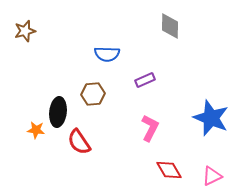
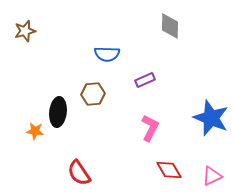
orange star: moved 1 px left, 1 px down
red semicircle: moved 31 px down
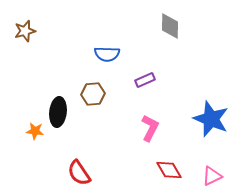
blue star: moved 1 px down
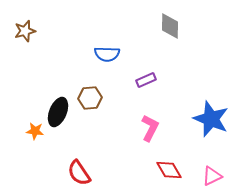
purple rectangle: moved 1 px right
brown hexagon: moved 3 px left, 4 px down
black ellipse: rotated 16 degrees clockwise
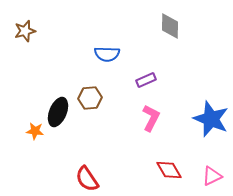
pink L-shape: moved 1 px right, 10 px up
red semicircle: moved 8 px right, 6 px down
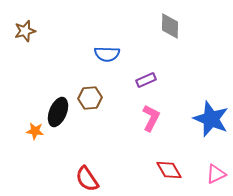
pink triangle: moved 4 px right, 2 px up
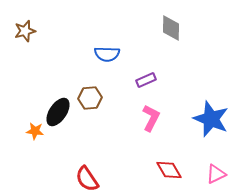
gray diamond: moved 1 px right, 2 px down
black ellipse: rotated 12 degrees clockwise
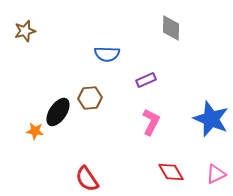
pink L-shape: moved 4 px down
red diamond: moved 2 px right, 2 px down
